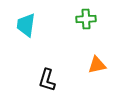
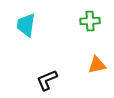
green cross: moved 4 px right, 2 px down
black L-shape: rotated 50 degrees clockwise
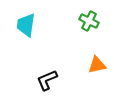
green cross: moved 1 px left; rotated 30 degrees clockwise
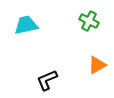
cyan trapezoid: rotated 70 degrees clockwise
orange triangle: rotated 18 degrees counterclockwise
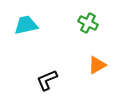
green cross: moved 1 px left, 2 px down
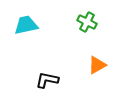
green cross: moved 1 px left, 1 px up
black L-shape: rotated 35 degrees clockwise
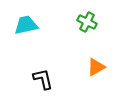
orange triangle: moved 1 px left, 2 px down
black L-shape: moved 4 px left, 1 px up; rotated 65 degrees clockwise
